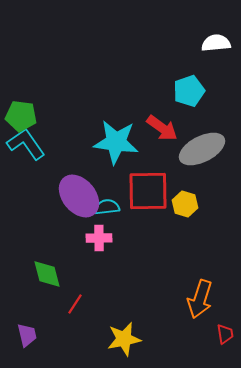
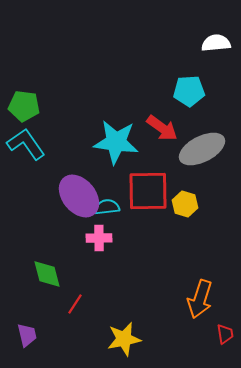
cyan pentagon: rotated 16 degrees clockwise
green pentagon: moved 3 px right, 10 px up
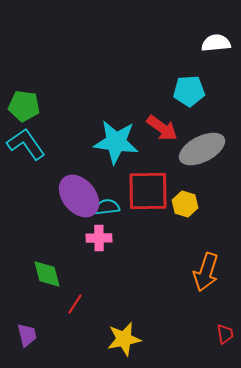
orange arrow: moved 6 px right, 27 px up
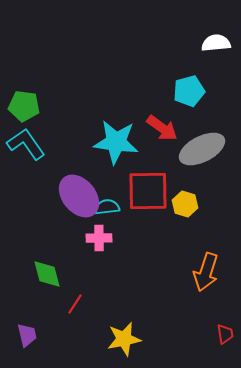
cyan pentagon: rotated 12 degrees counterclockwise
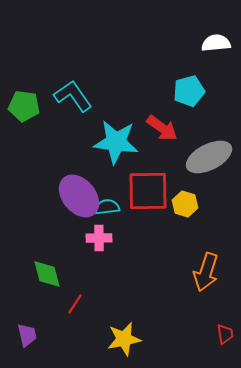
cyan L-shape: moved 47 px right, 48 px up
gray ellipse: moved 7 px right, 8 px down
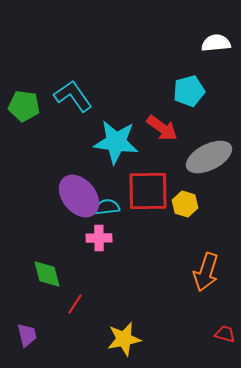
red trapezoid: rotated 65 degrees counterclockwise
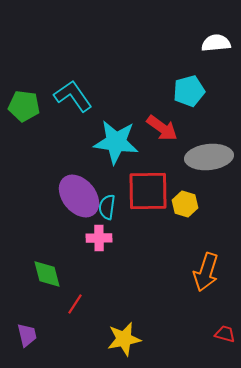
gray ellipse: rotated 21 degrees clockwise
cyan semicircle: rotated 75 degrees counterclockwise
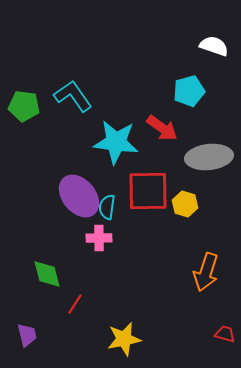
white semicircle: moved 2 px left, 3 px down; rotated 24 degrees clockwise
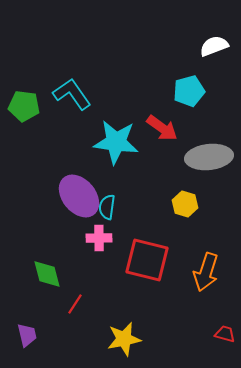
white semicircle: rotated 40 degrees counterclockwise
cyan L-shape: moved 1 px left, 2 px up
red square: moved 1 px left, 69 px down; rotated 15 degrees clockwise
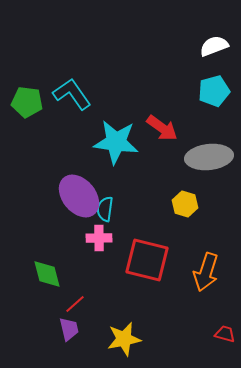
cyan pentagon: moved 25 px right
green pentagon: moved 3 px right, 4 px up
cyan semicircle: moved 2 px left, 2 px down
red line: rotated 15 degrees clockwise
purple trapezoid: moved 42 px right, 6 px up
